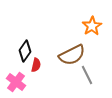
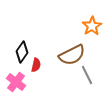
black diamond: moved 3 px left, 1 px down
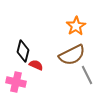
orange star: moved 16 px left
black diamond: moved 1 px right, 1 px up; rotated 20 degrees counterclockwise
red semicircle: rotated 80 degrees counterclockwise
pink cross: rotated 24 degrees counterclockwise
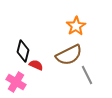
brown semicircle: moved 3 px left
pink cross: rotated 18 degrees clockwise
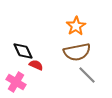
black diamond: rotated 40 degrees counterclockwise
brown semicircle: moved 8 px right, 3 px up; rotated 16 degrees clockwise
gray line: rotated 18 degrees counterclockwise
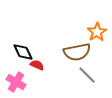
orange star: moved 21 px right, 6 px down
black diamond: moved 1 px down
red semicircle: moved 1 px right
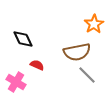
orange star: moved 3 px left, 8 px up
black diamond: moved 13 px up
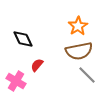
orange star: moved 16 px left, 2 px down
brown semicircle: moved 2 px right, 1 px up
red semicircle: rotated 72 degrees counterclockwise
pink cross: moved 1 px up
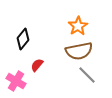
black diamond: rotated 65 degrees clockwise
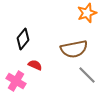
orange star: moved 9 px right, 13 px up; rotated 12 degrees clockwise
brown semicircle: moved 5 px left, 2 px up
red semicircle: moved 2 px left; rotated 72 degrees clockwise
